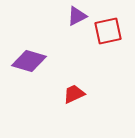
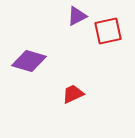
red trapezoid: moved 1 px left
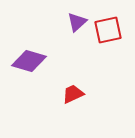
purple triangle: moved 6 px down; rotated 15 degrees counterclockwise
red square: moved 1 px up
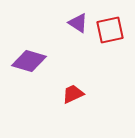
purple triangle: moved 1 px right, 1 px down; rotated 45 degrees counterclockwise
red square: moved 2 px right
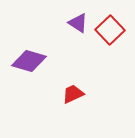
red square: rotated 32 degrees counterclockwise
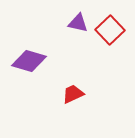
purple triangle: rotated 20 degrees counterclockwise
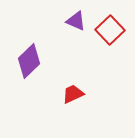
purple triangle: moved 2 px left, 2 px up; rotated 10 degrees clockwise
purple diamond: rotated 60 degrees counterclockwise
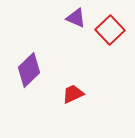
purple triangle: moved 3 px up
purple diamond: moved 9 px down
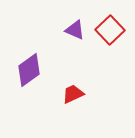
purple triangle: moved 1 px left, 12 px down
purple diamond: rotated 8 degrees clockwise
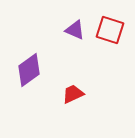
red square: rotated 28 degrees counterclockwise
